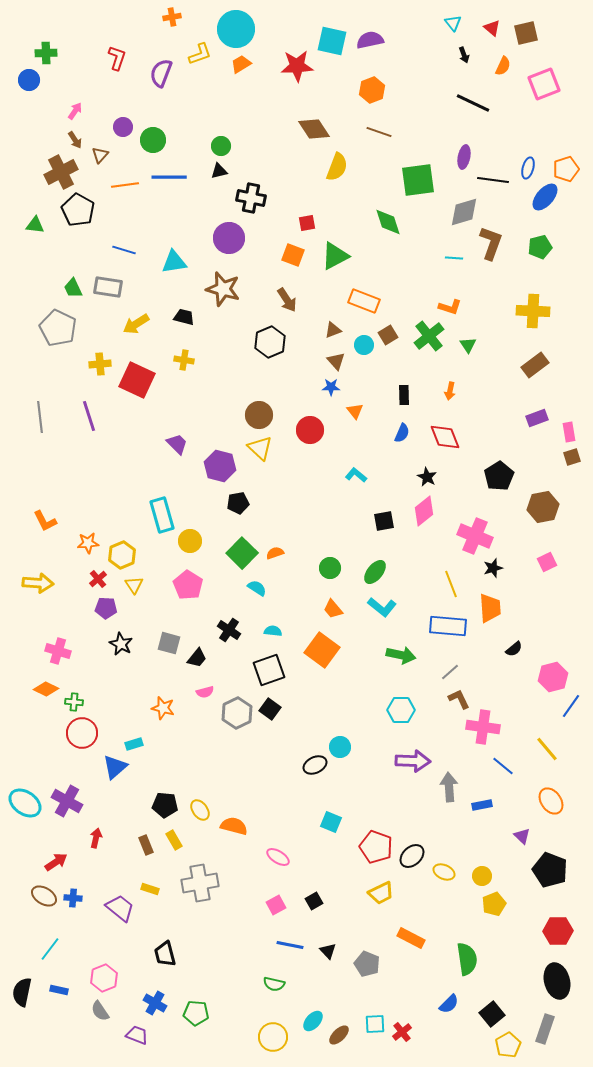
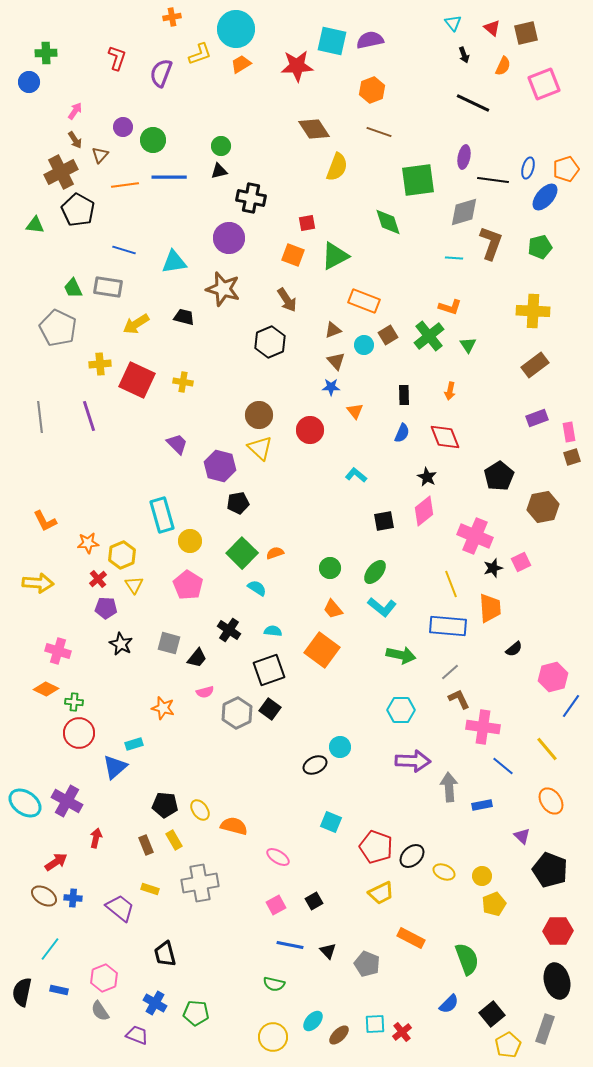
blue circle at (29, 80): moved 2 px down
yellow cross at (184, 360): moved 1 px left, 22 px down
pink square at (547, 562): moved 26 px left
red circle at (82, 733): moved 3 px left
green semicircle at (467, 959): rotated 12 degrees counterclockwise
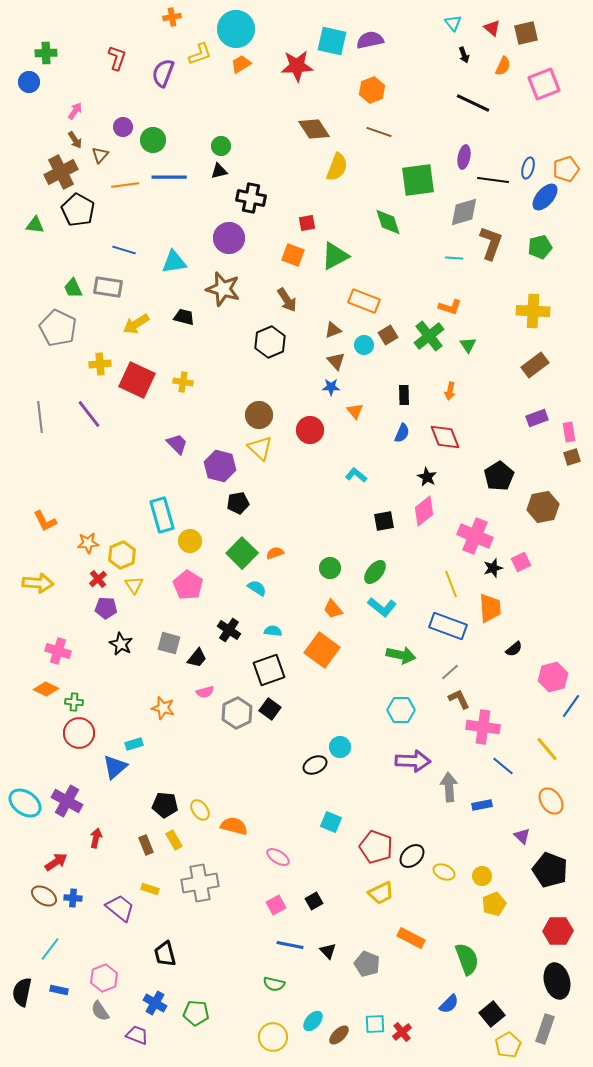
purple semicircle at (161, 73): moved 2 px right
purple line at (89, 416): moved 2 px up; rotated 20 degrees counterclockwise
blue rectangle at (448, 626): rotated 15 degrees clockwise
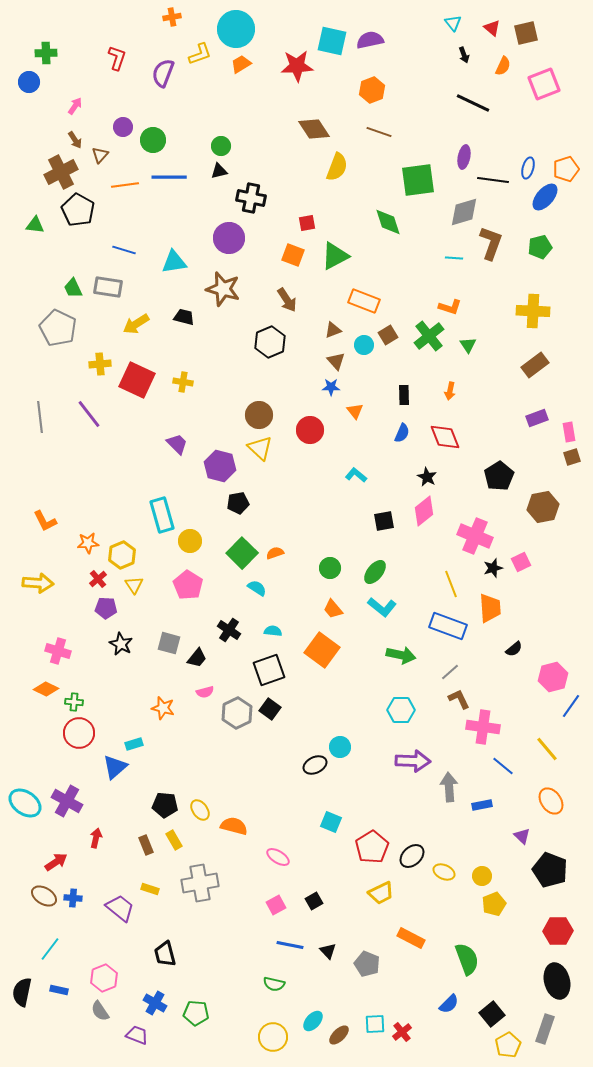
pink arrow at (75, 111): moved 5 px up
red pentagon at (376, 847): moved 4 px left; rotated 20 degrees clockwise
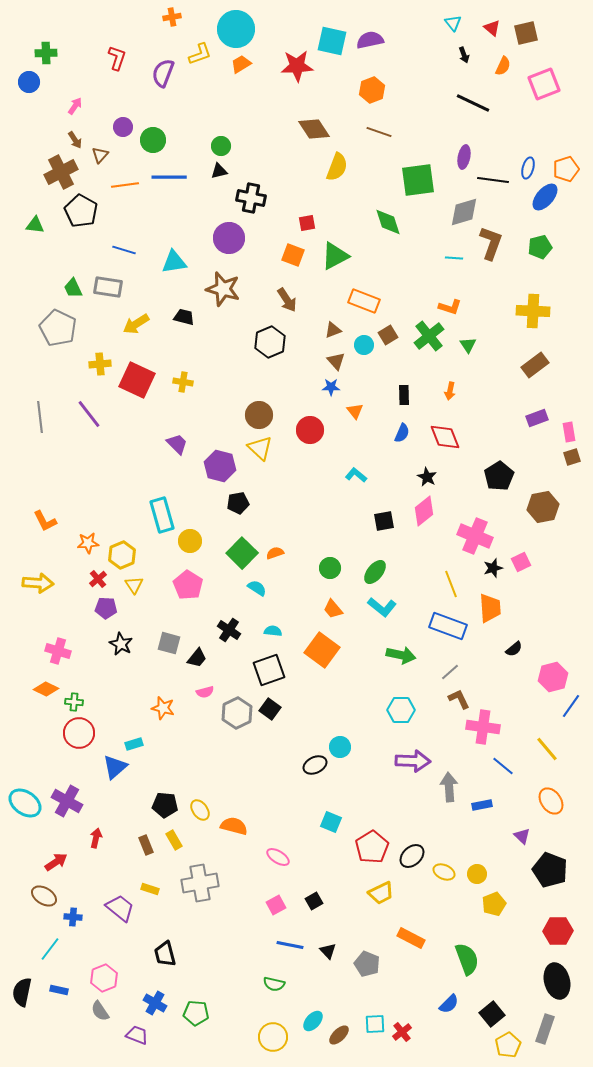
black pentagon at (78, 210): moved 3 px right, 1 px down
yellow circle at (482, 876): moved 5 px left, 2 px up
blue cross at (73, 898): moved 19 px down
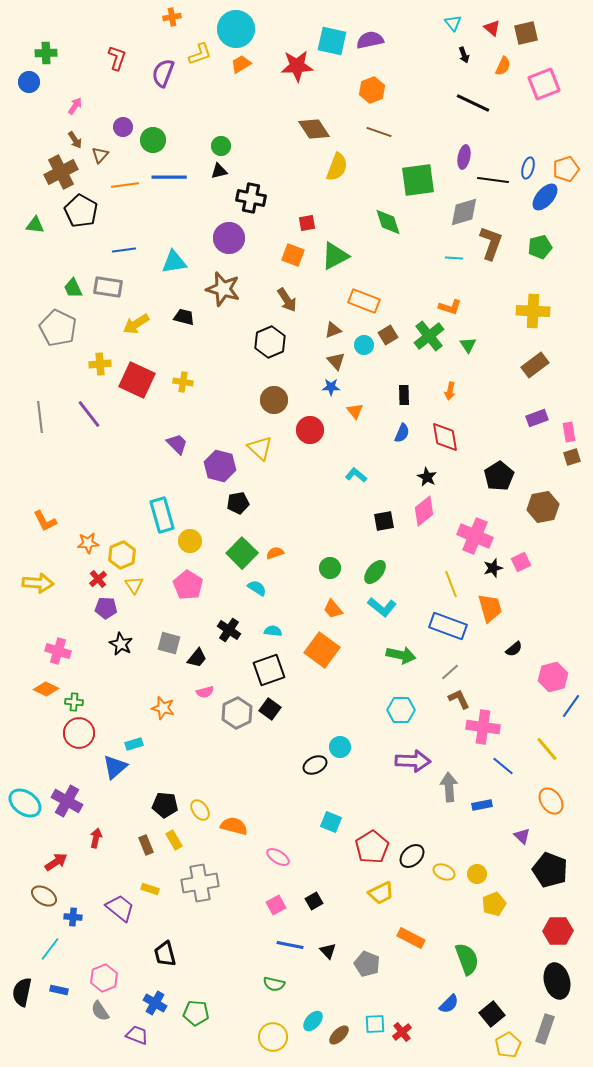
blue line at (124, 250): rotated 25 degrees counterclockwise
brown circle at (259, 415): moved 15 px right, 15 px up
red diamond at (445, 437): rotated 12 degrees clockwise
orange trapezoid at (490, 608): rotated 12 degrees counterclockwise
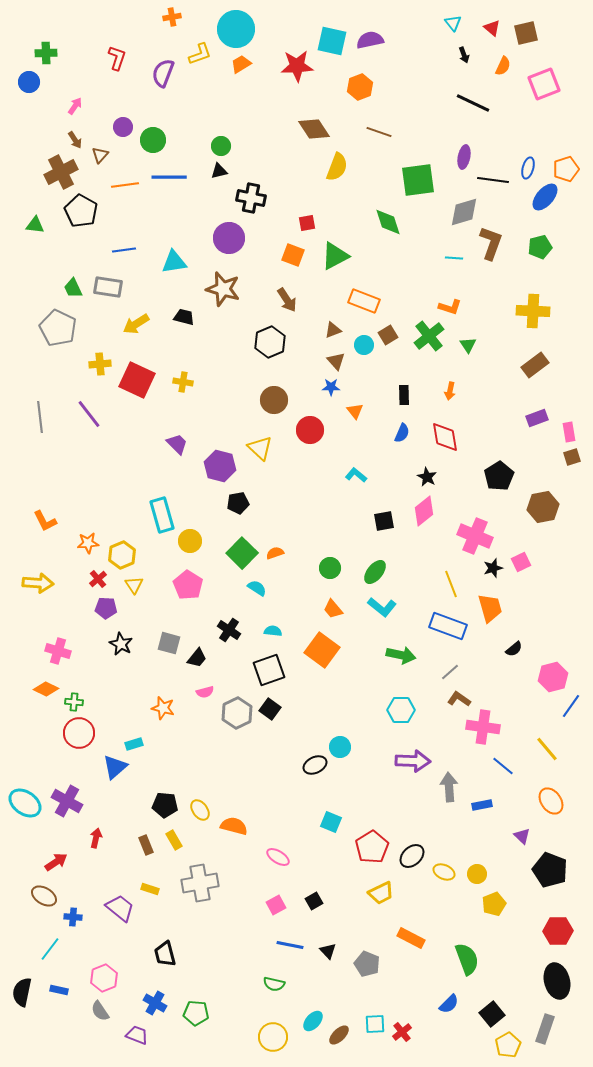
orange hexagon at (372, 90): moved 12 px left, 3 px up
brown L-shape at (459, 699): rotated 30 degrees counterclockwise
